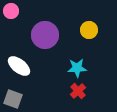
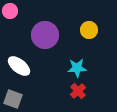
pink circle: moved 1 px left
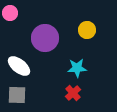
pink circle: moved 2 px down
yellow circle: moved 2 px left
purple circle: moved 3 px down
red cross: moved 5 px left, 2 px down
gray square: moved 4 px right, 4 px up; rotated 18 degrees counterclockwise
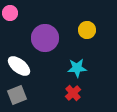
gray square: rotated 24 degrees counterclockwise
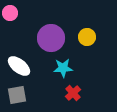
yellow circle: moved 7 px down
purple circle: moved 6 px right
cyan star: moved 14 px left
gray square: rotated 12 degrees clockwise
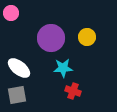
pink circle: moved 1 px right
white ellipse: moved 2 px down
red cross: moved 2 px up; rotated 28 degrees counterclockwise
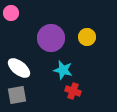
cyan star: moved 2 px down; rotated 18 degrees clockwise
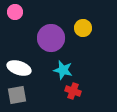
pink circle: moved 4 px right, 1 px up
yellow circle: moved 4 px left, 9 px up
white ellipse: rotated 20 degrees counterclockwise
